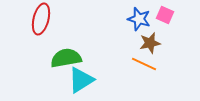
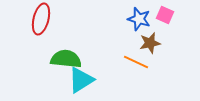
green semicircle: moved 1 px down; rotated 16 degrees clockwise
orange line: moved 8 px left, 2 px up
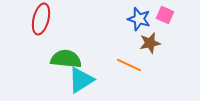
orange line: moved 7 px left, 3 px down
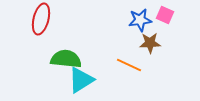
blue star: moved 1 px right, 1 px down; rotated 25 degrees counterclockwise
brown star: rotated 10 degrees clockwise
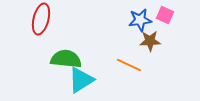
brown star: moved 2 px up
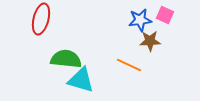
cyan triangle: rotated 48 degrees clockwise
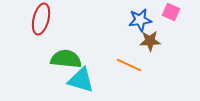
pink square: moved 6 px right, 3 px up
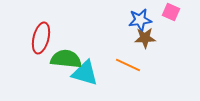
red ellipse: moved 19 px down
brown star: moved 5 px left, 3 px up
orange line: moved 1 px left
cyan triangle: moved 4 px right, 7 px up
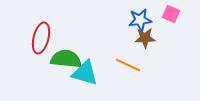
pink square: moved 2 px down
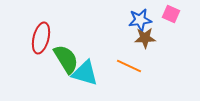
green semicircle: rotated 52 degrees clockwise
orange line: moved 1 px right, 1 px down
